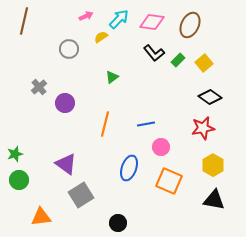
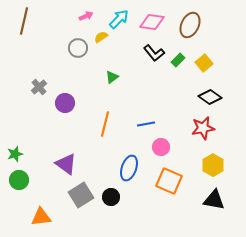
gray circle: moved 9 px right, 1 px up
black circle: moved 7 px left, 26 px up
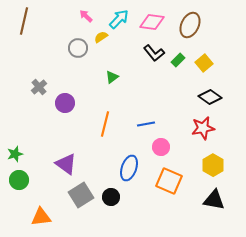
pink arrow: rotated 112 degrees counterclockwise
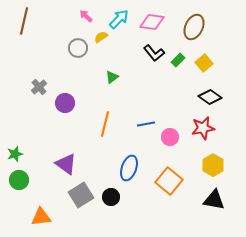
brown ellipse: moved 4 px right, 2 px down
pink circle: moved 9 px right, 10 px up
orange square: rotated 16 degrees clockwise
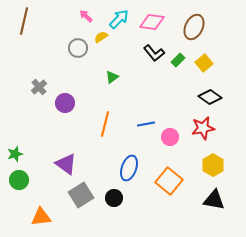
black circle: moved 3 px right, 1 px down
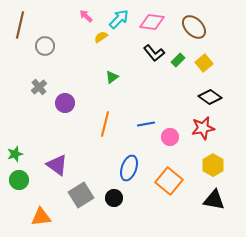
brown line: moved 4 px left, 4 px down
brown ellipse: rotated 70 degrees counterclockwise
gray circle: moved 33 px left, 2 px up
purple triangle: moved 9 px left, 1 px down
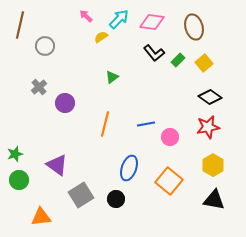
brown ellipse: rotated 30 degrees clockwise
red star: moved 5 px right, 1 px up
black circle: moved 2 px right, 1 px down
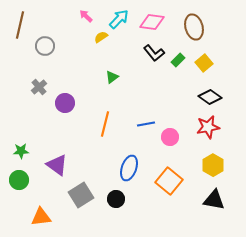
green star: moved 6 px right, 3 px up; rotated 14 degrees clockwise
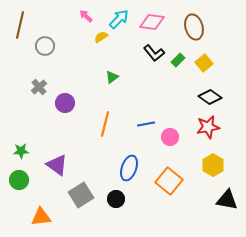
black triangle: moved 13 px right
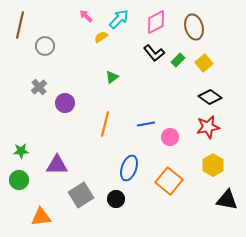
pink diamond: moved 4 px right; rotated 35 degrees counterclockwise
purple triangle: rotated 35 degrees counterclockwise
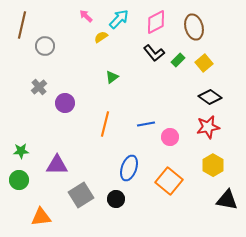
brown line: moved 2 px right
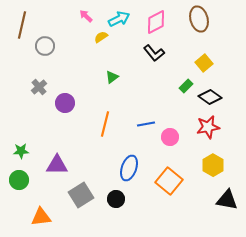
cyan arrow: rotated 20 degrees clockwise
brown ellipse: moved 5 px right, 8 px up
green rectangle: moved 8 px right, 26 px down
